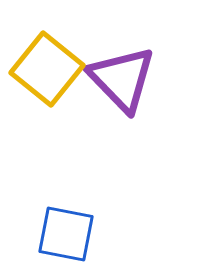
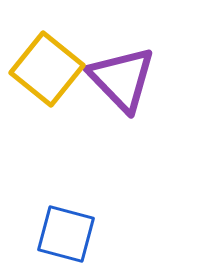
blue square: rotated 4 degrees clockwise
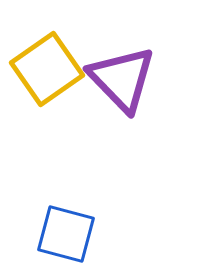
yellow square: rotated 16 degrees clockwise
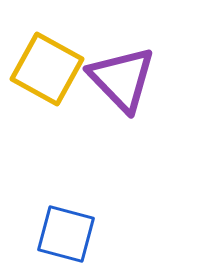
yellow square: rotated 26 degrees counterclockwise
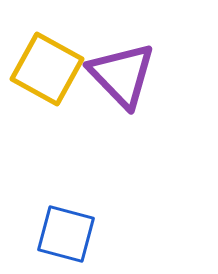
purple triangle: moved 4 px up
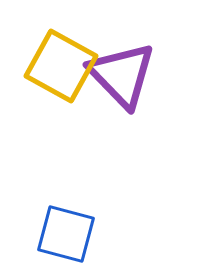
yellow square: moved 14 px right, 3 px up
